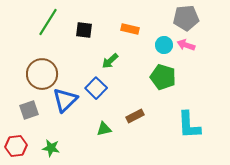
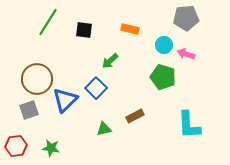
pink arrow: moved 9 px down
brown circle: moved 5 px left, 5 px down
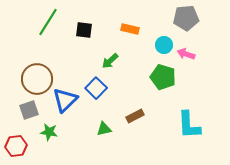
green star: moved 2 px left, 16 px up
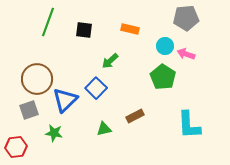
green line: rotated 12 degrees counterclockwise
cyan circle: moved 1 px right, 1 px down
green pentagon: rotated 15 degrees clockwise
green star: moved 5 px right, 1 px down
red hexagon: moved 1 px down
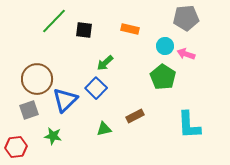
green line: moved 6 px right, 1 px up; rotated 24 degrees clockwise
green arrow: moved 5 px left, 2 px down
green star: moved 1 px left, 3 px down
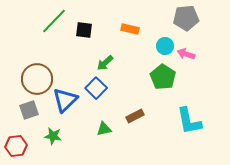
cyan L-shape: moved 4 px up; rotated 8 degrees counterclockwise
red hexagon: moved 1 px up
